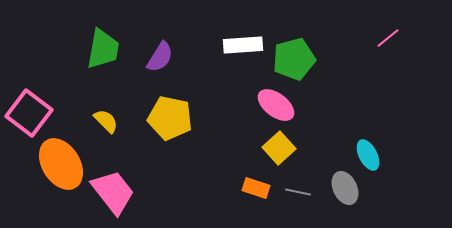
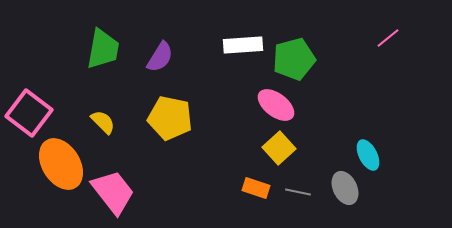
yellow semicircle: moved 3 px left, 1 px down
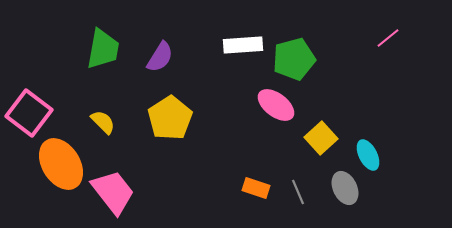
yellow pentagon: rotated 27 degrees clockwise
yellow square: moved 42 px right, 10 px up
gray line: rotated 55 degrees clockwise
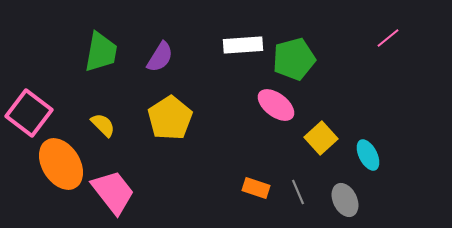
green trapezoid: moved 2 px left, 3 px down
yellow semicircle: moved 3 px down
gray ellipse: moved 12 px down
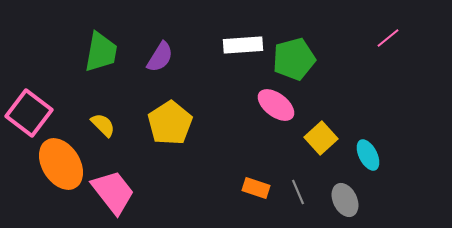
yellow pentagon: moved 5 px down
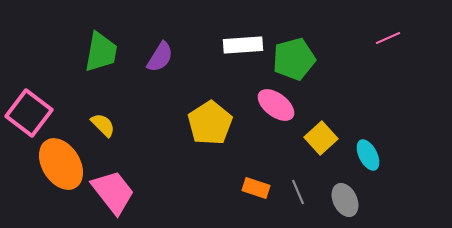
pink line: rotated 15 degrees clockwise
yellow pentagon: moved 40 px right
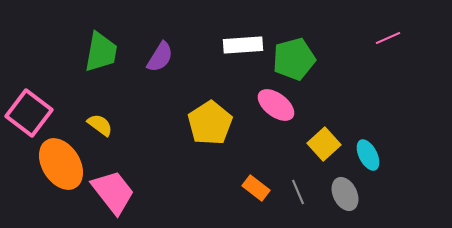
yellow semicircle: moved 3 px left; rotated 8 degrees counterclockwise
yellow square: moved 3 px right, 6 px down
orange rectangle: rotated 20 degrees clockwise
gray ellipse: moved 6 px up
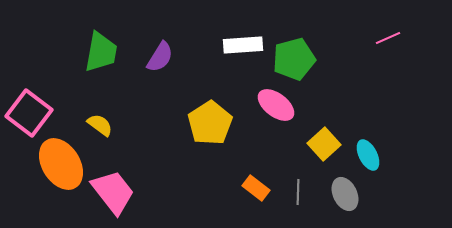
gray line: rotated 25 degrees clockwise
